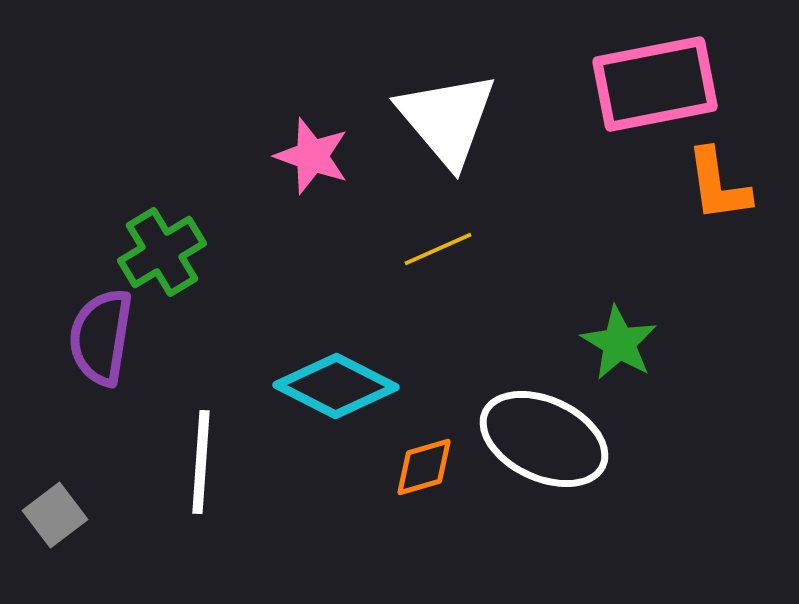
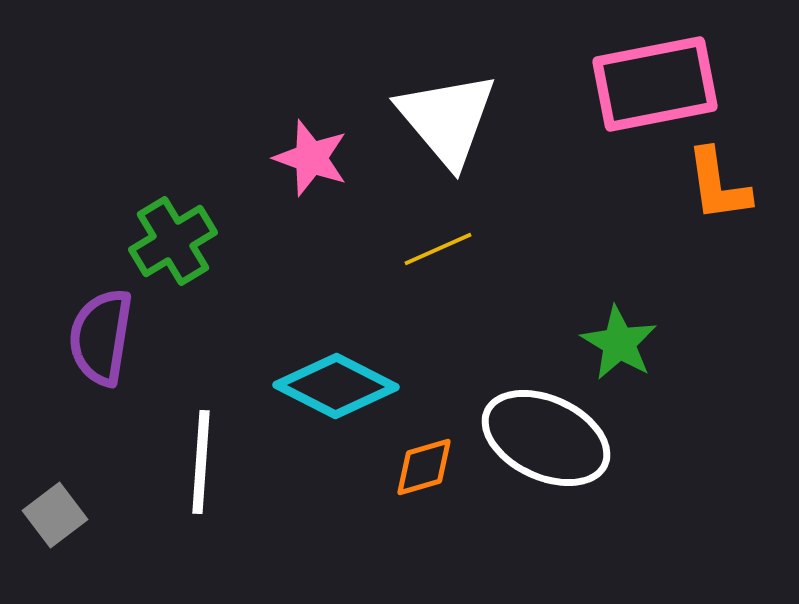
pink star: moved 1 px left, 2 px down
green cross: moved 11 px right, 11 px up
white ellipse: moved 2 px right, 1 px up
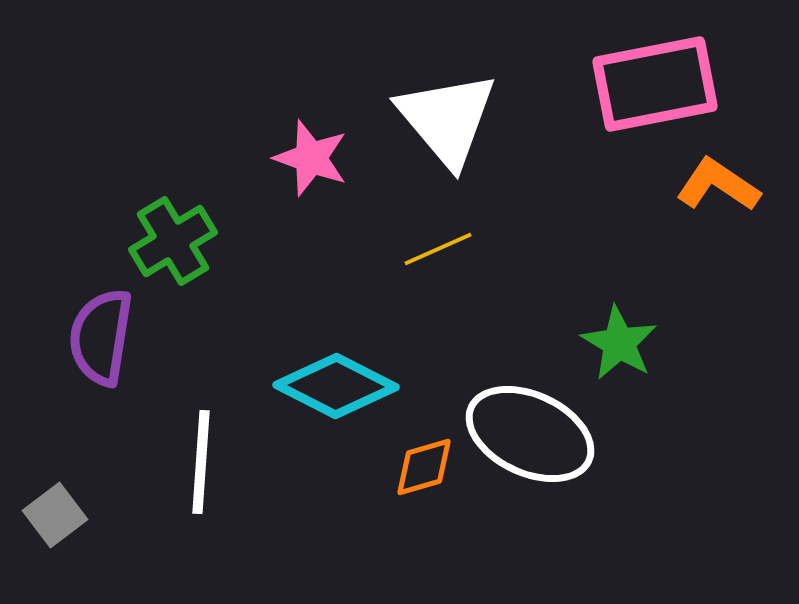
orange L-shape: rotated 132 degrees clockwise
white ellipse: moved 16 px left, 4 px up
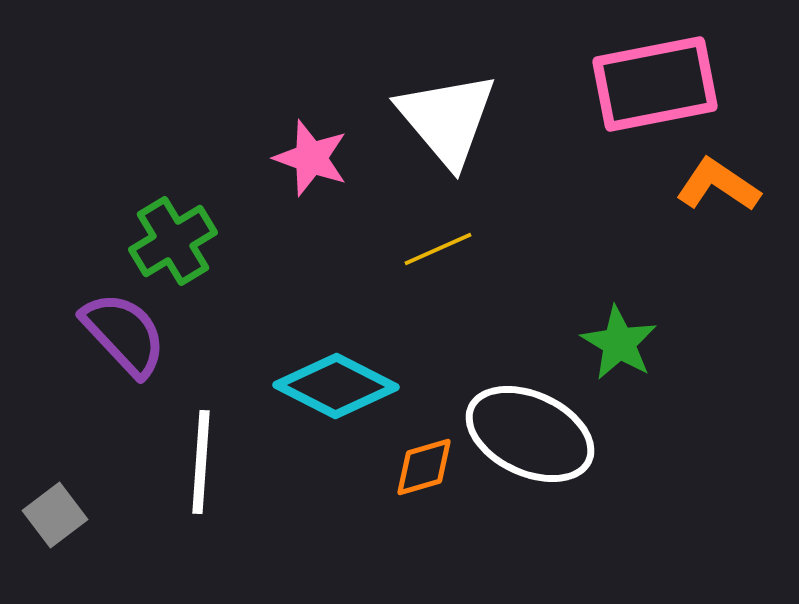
purple semicircle: moved 23 px right, 3 px up; rotated 128 degrees clockwise
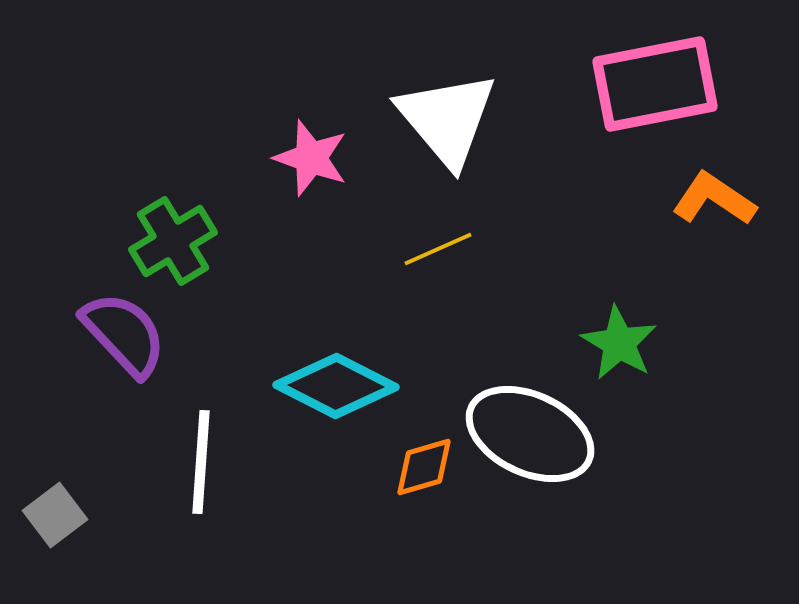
orange L-shape: moved 4 px left, 14 px down
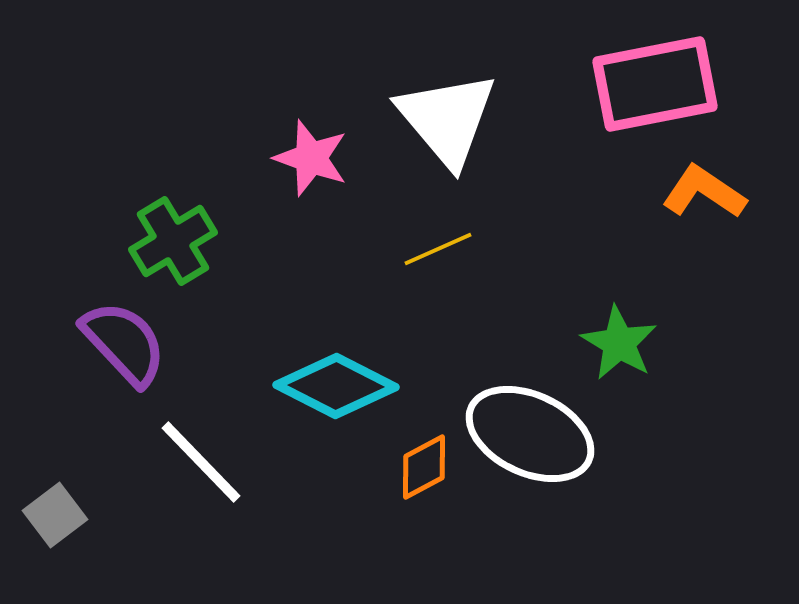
orange L-shape: moved 10 px left, 7 px up
purple semicircle: moved 9 px down
white line: rotated 48 degrees counterclockwise
orange diamond: rotated 12 degrees counterclockwise
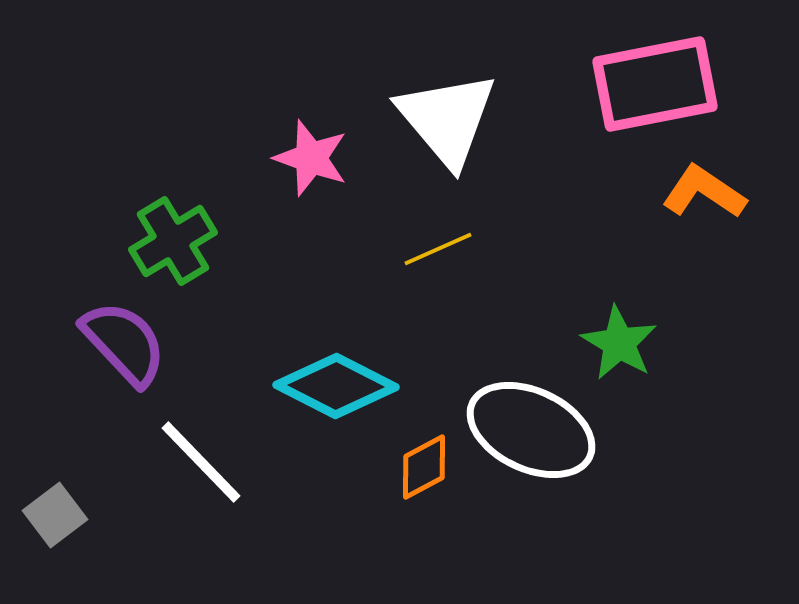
white ellipse: moved 1 px right, 4 px up
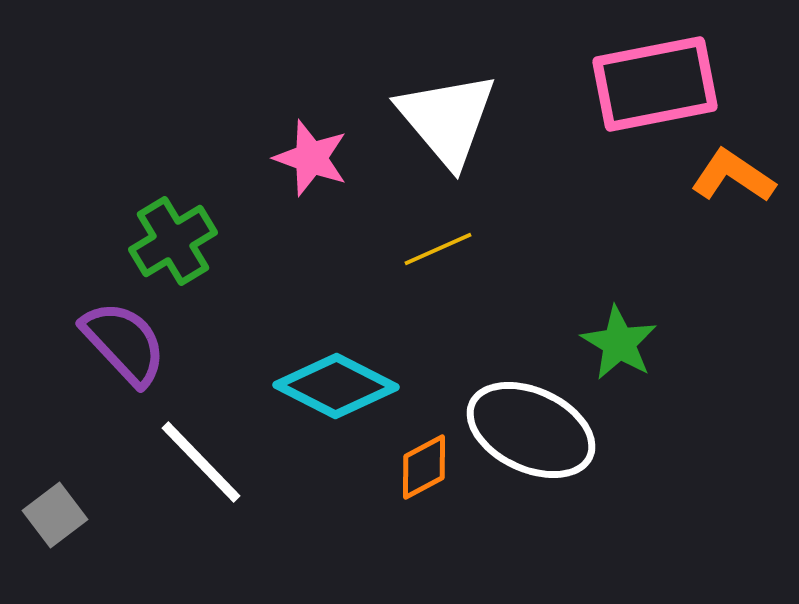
orange L-shape: moved 29 px right, 16 px up
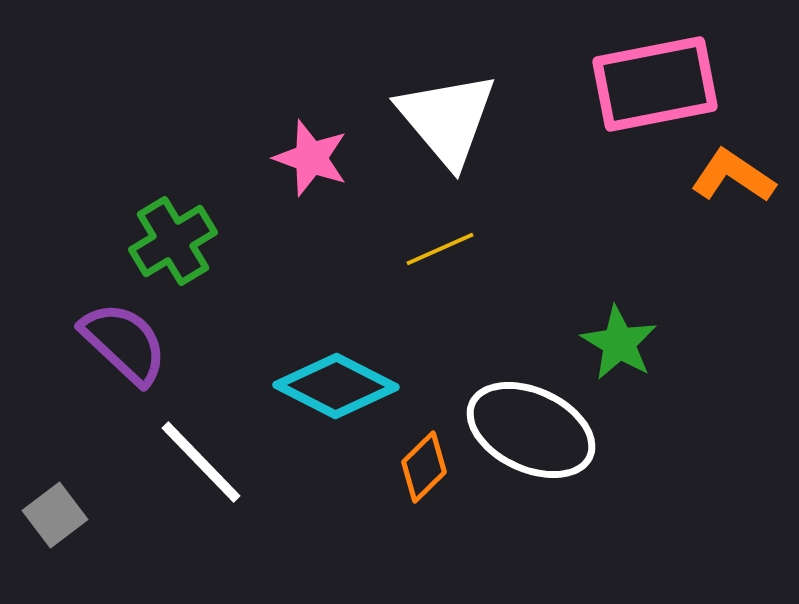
yellow line: moved 2 px right
purple semicircle: rotated 4 degrees counterclockwise
orange diamond: rotated 16 degrees counterclockwise
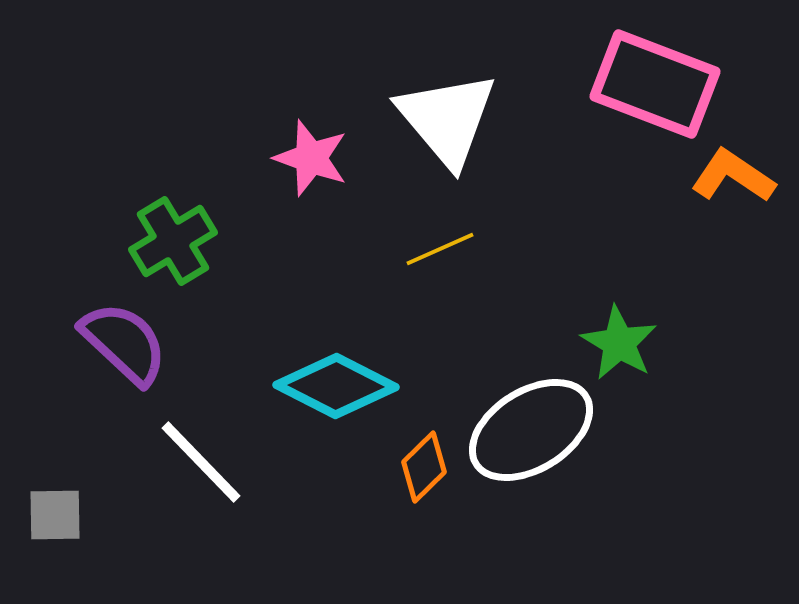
pink rectangle: rotated 32 degrees clockwise
white ellipse: rotated 57 degrees counterclockwise
gray square: rotated 36 degrees clockwise
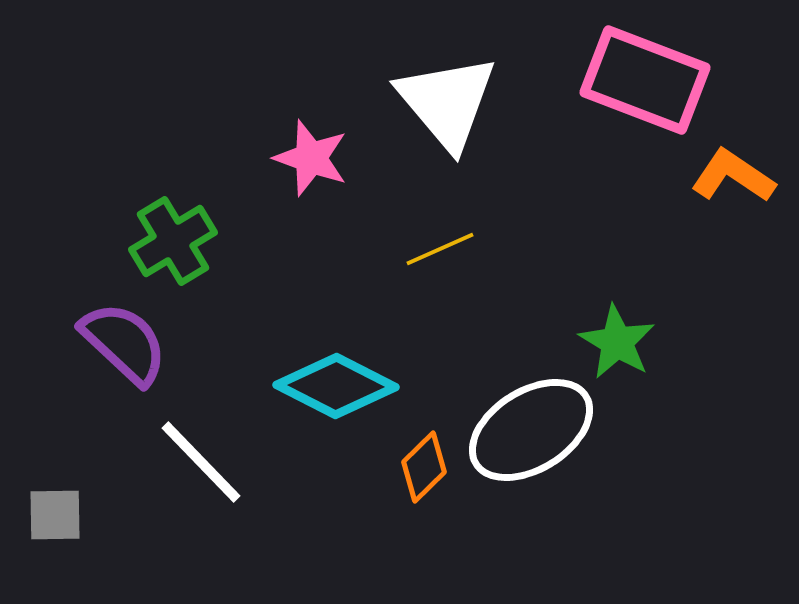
pink rectangle: moved 10 px left, 4 px up
white triangle: moved 17 px up
green star: moved 2 px left, 1 px up
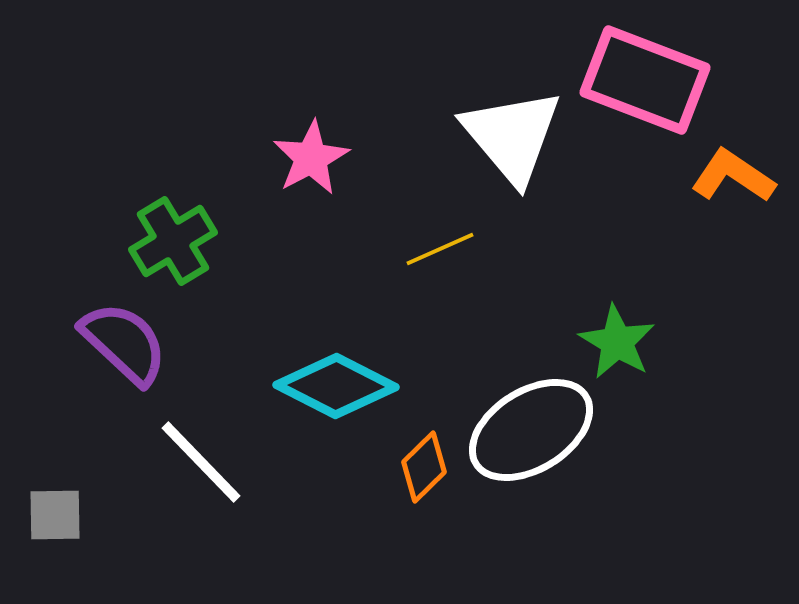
white triangle: moved 65 px right, 34 px down
pink star: rotated 24 degrees clockwise
